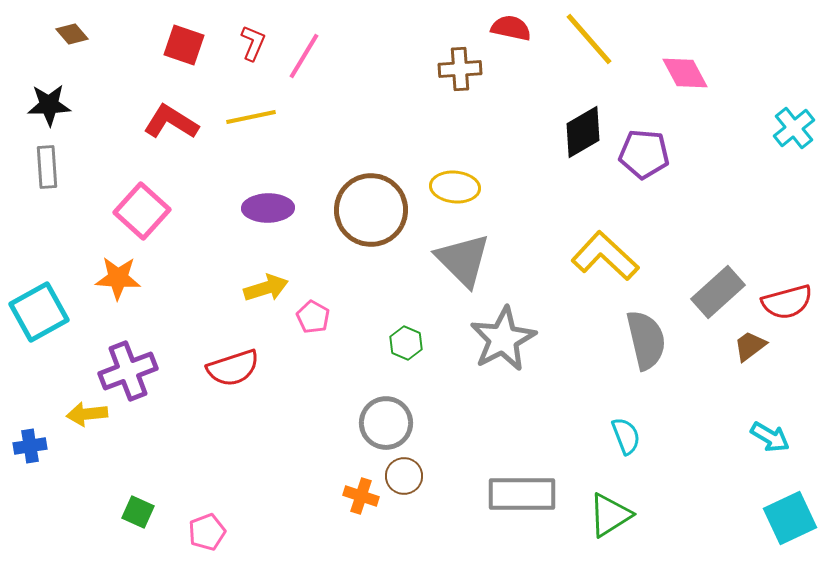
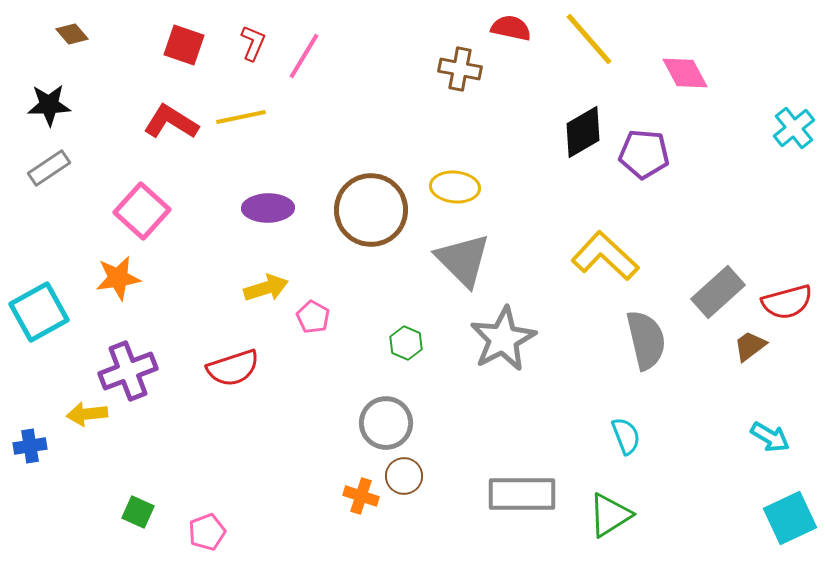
brown cross at (460, 69): rotated 15 degrees clockwise
yellow line at (251, 117): moved 10 px left
gray rectangle at (47, 167): moved 2 px right, 1 px down; rotated 60 degrees clockwise
orange star at (118, 278): rotated 12 degrees counterclockwise
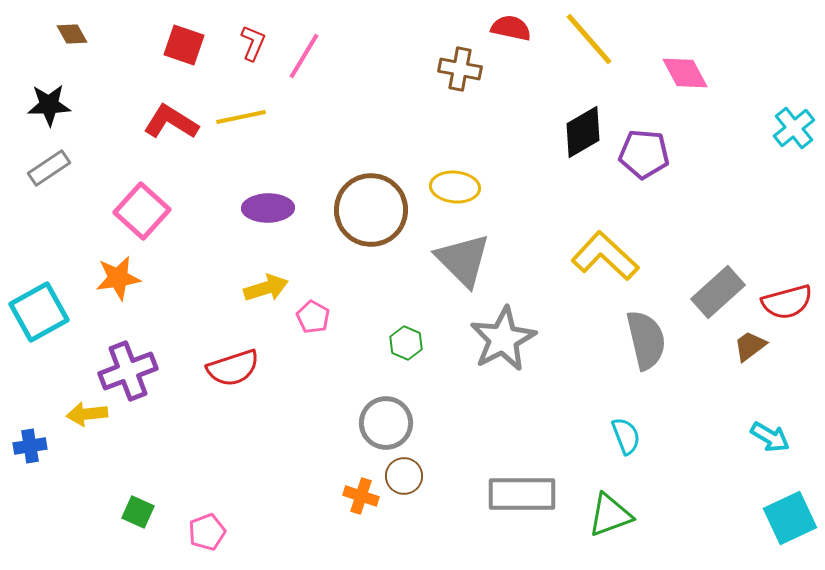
brown diamond at (72, 34): rotated 12 degrees clockwise
green triangle at (610, 515): rotated 12 degrees clockwise
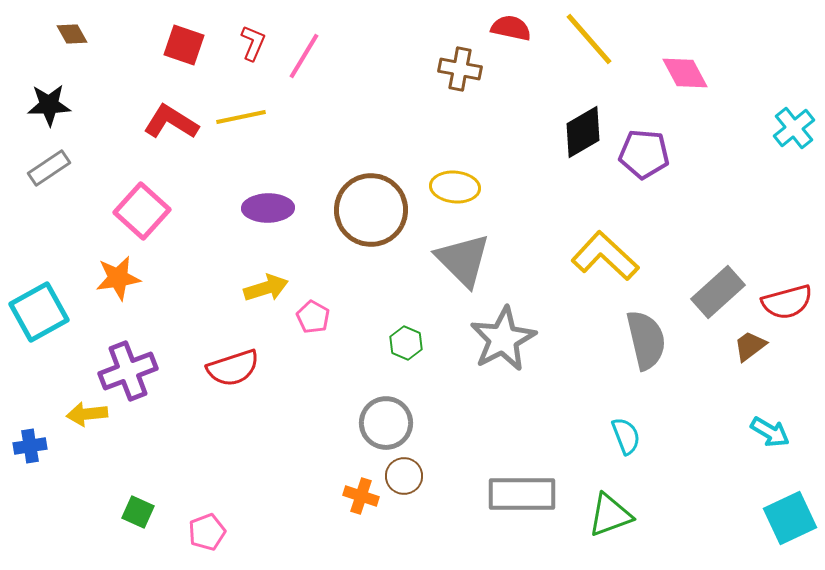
cyan arrow at (770, 437): moved 5 px up
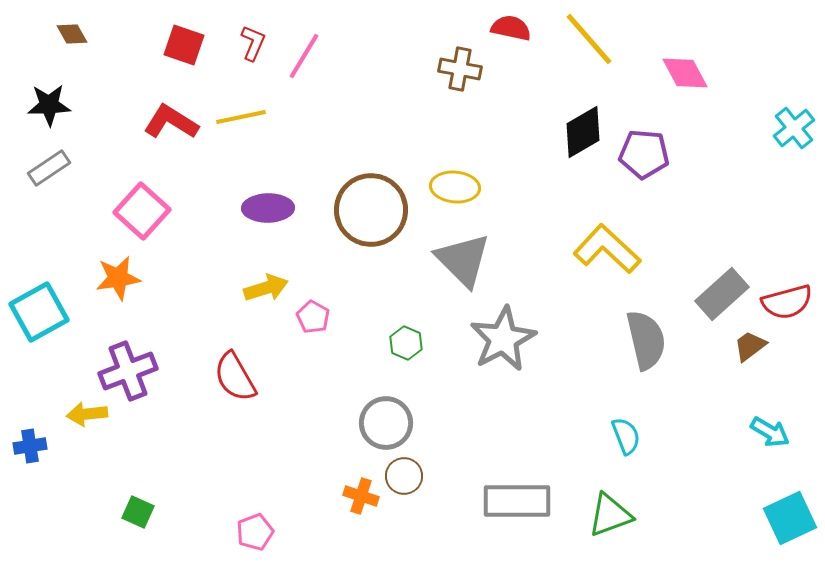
yellow L-shape at (605, 256): moved 2 px right, 7 px up
gray rectangle at (718, 292): moved 4 px right, 2 px down
red semicircle at (233, 368): moved 2 px right, 9 px down; rotated 78 degrees clockwise
gray rectangle at (522, 494): moved 5 px left, 7 px down
pink pentagon at (207, 532): moved 48 px right
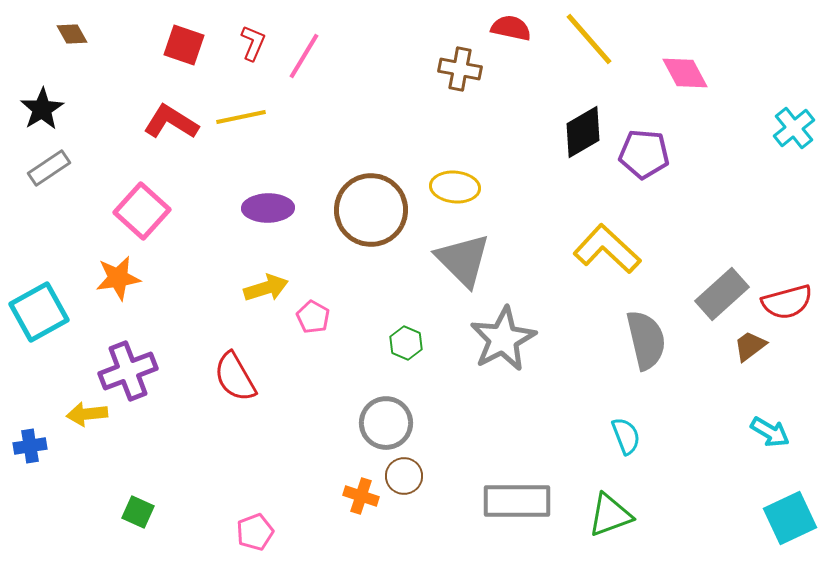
black star at (49, 105): moved 7 px left, 4 px down; rotated 30 degrees counterclockwise
